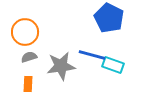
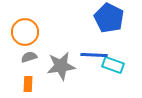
blue line: moved 2 px right; rotated 12 degrees counterclockwise
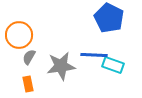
orange circle: moved 6 px left, 3 px down
gray semicircle: rotated 42 degrees counterclockwise
orange rectangle: rotated 14 degrees counterclockwise
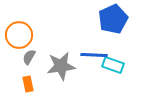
blue pentagon: moved 4 px right, 1 px down; rotated 20 degrees clockwise
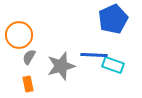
gray star: rotated 8 degrees counterclockwise
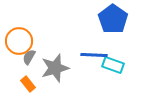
blue pentagon: rotated 12 degrees counterclockwise
orange circle: moved 6 px down
gray star: moved 6 px left, 2 px down
orange rectangle: rotated 28 degrees counterclockwise
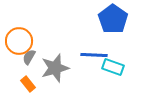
cyan rectangle: moved 2 px down
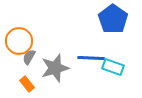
blue line: moved 3 px left, 3 px down
orange rectangle: moved 1 px left
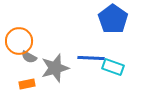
gray semicircle: rotated 91 degrees counterclockwise
orange rectangle: rotated 63 degrees counterclockwise
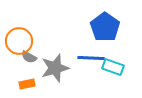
blue pentagon: moved 8 px left, 8 px down
